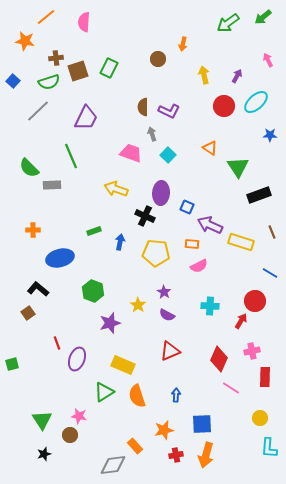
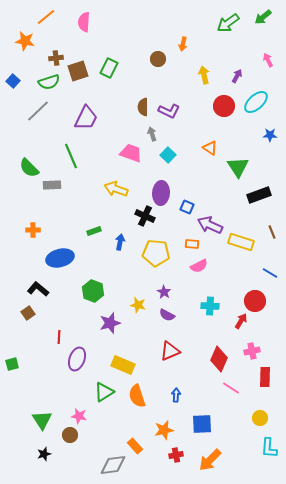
yellow star at (138, 305): rotated 21 degrees counterclockwise
red line at (57, 343): moved 2 px right, 6 px up; rotated 24 degrees clockwise
orange arrow at (206, 455): moved 4 px right, 5 px down; rotated 30 degrees clockwise
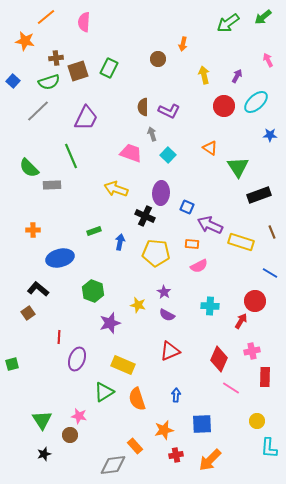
orange semicircle at (137, 396): moved 3 px down
yellow circle at (260, 418): moved 3 px left, 3 px down
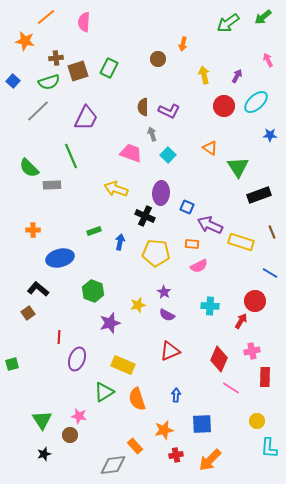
yellow star at (138, 305): rotated 28 degrees counterclockwise
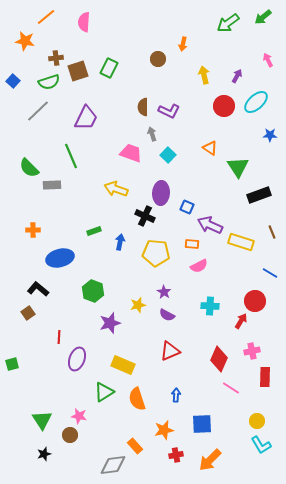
cyan L-shape at (269, 448): moved 8 px left, 3 px up; rotated 35 degrees counterclockwise
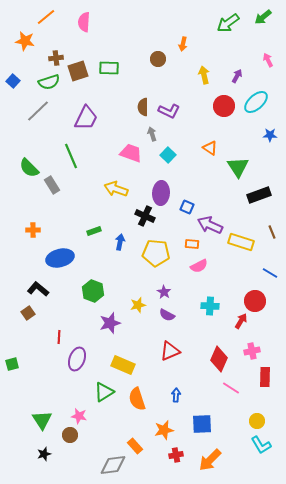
green rectangle at (109, 68): rotated 66 degrees clockwise
gray rectangle at (52, 185): rotated 60 degrees clockwise
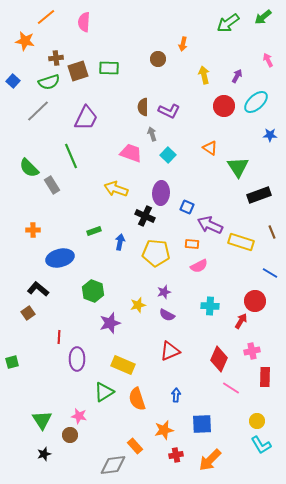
purple star at (164, 292): rotated 24 degrees clockwise
purple ellipse at (77, 359): rotated 20 degrees counterclockwise
green square at (12, 364): moved 2 px up
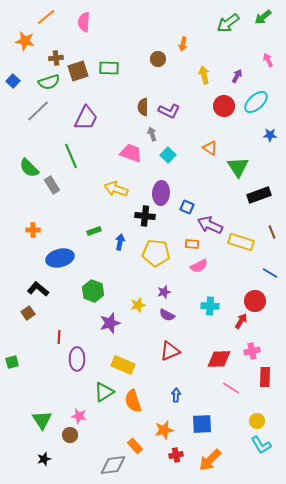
black cross at (145, 216): rotated 18 degrees counterclockwise
red diamond at (219, 359): rotated 65 degrees clockwise
orange semicircle at (137, 399): moved 4 px left, 2 px down
black star at (44, 454): moved 5 px down
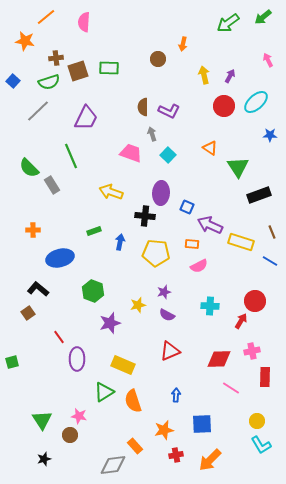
purple arrow at (237, 76): moved 7 px left
yellow arrow at (116, 189): moved 5 px left, 3 px down
blue line at (270, 273): moved 12 px up
red line at (59, 337): rotated 40 degrees counterclockwise
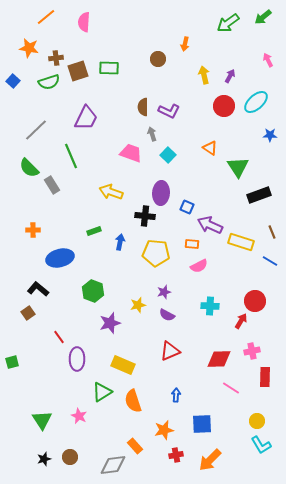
orange star at (25, 41): moved 4 px right, 7 px down
orange arrow at (183, 44): moved 2 px right
gray line at (38, 111): moved 2 px left, 19 px down
green triangle at (104, 392): moved 2 px left
pink star at (79, 416): rotated 14 degrees clockwise
brown circle at (70, 435): moved 22 px down
